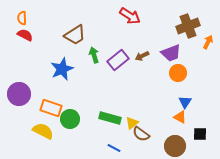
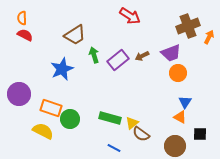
orange arrow: moved 1 px right, 5 px up
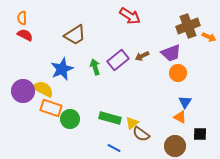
orange arrow: rotated 88 degrees clockwise
green arrow: moved 1 px right, 12 px down
purple circle: moved 4 px right, 3 px up
yellow semicircle: moved 42 px up
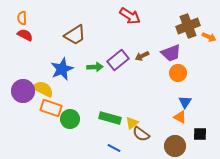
green arrow: rotated 105 degrees clockwise
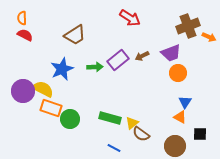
red arrow: moved 2 px down
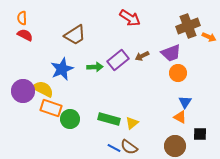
green rectangle: moved 1 px left, 1 px down
brown semicircle: moved 12 px left, 13 px down
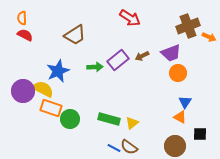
blue star: moved 4 px left, 2 px down
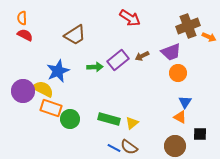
purple trapezoid: moved 1 px up
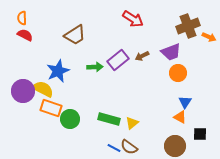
red arrow: moved 3 px right, 1 px down
